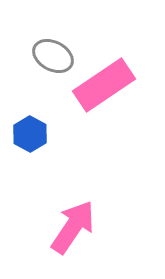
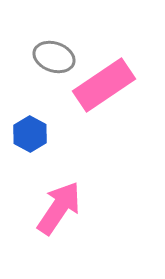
gray ellipse: moved 1 px right, 1 px down; rotated 9 degrees counterclockwise
pink arrow: moved 14 px left, 19 px up
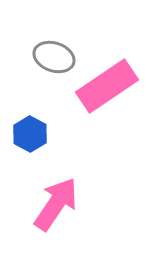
pink rectangle: moved 3 px right, 1 px down
pink arrow: moved 3 px left, 4 px up
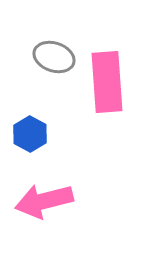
pink rectangle: moved 4 px up; rotated 60 degrees counterclockwise
pink arrow: moved 12 px left, 3 px up; rotated 138 degrees counterclockwise
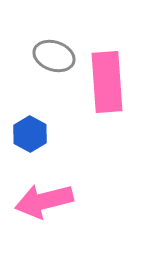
gray ellipse: moved 1 px up
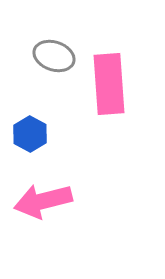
pink rectangle: moved 2 px right, 2 px down
pink arrow: moved 1 px left
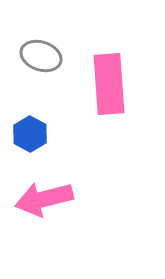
gray ellipse: moved 13 px left
pink arrow: moved 1 px right, 2 px up
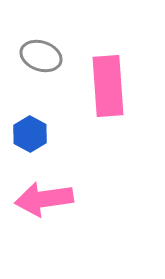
pink rectangle: moved 1 px left, 2 px down
pink arrow: rotated 6 degrees clockwise
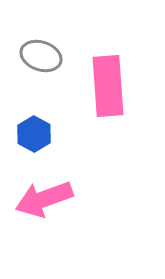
blue hexagon: moved 4 px right
pink arrow: rotated 12 degrees counterclockwise
